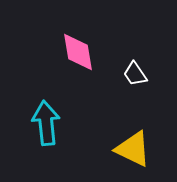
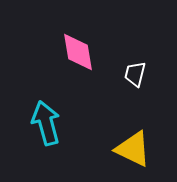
white trapezoid: rotated 48 degrees clockwise
cyan arrow: rotated 9 degrees counterclockwise
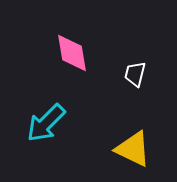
pink diamond: moved 6 px left, 1 px down
cyan arrow: rotated 120 degrees counterclockwise
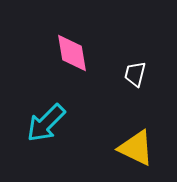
yellow triangle: moved 3 px right, 1 px up
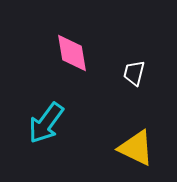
white trapezoid: moved 1 px left, 1 px up
cyan arrow: rotated 9 degrees counterclockwise
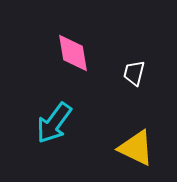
pink diamond: moved 1 px right
cyan arrow: moved 8 px right
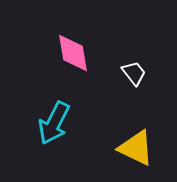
white trapezoid: rotated 128 degrees clockwise
cyan arrow: rotated 9 degrees counterclockwise
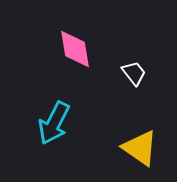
pink diamond: moved 2 px right, 4 px up
yellow triangle: moved 4 px right; rotated 9 degrees clockwise
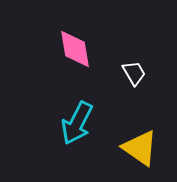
white trapezoid: rotated 8 degrees clockwise
cyan arrow: moved 23 px right
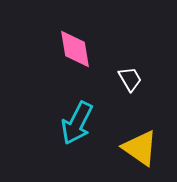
white trapezoid: moved 4 px left, 6 px down
